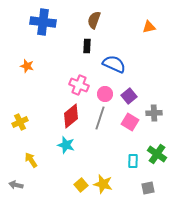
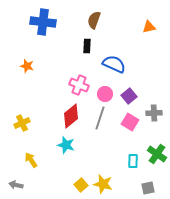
yellow cross: moved 2 px right, 1 px down
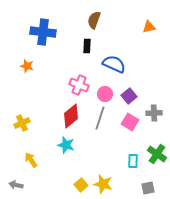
blue cross: moved 10 px down
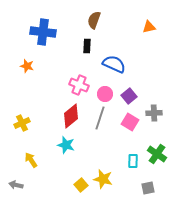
yellow star: moved 5 px up
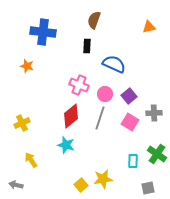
yellow star: rotated 24 degrees counterclockwise
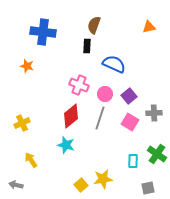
brown semicircle: moved 5 px down
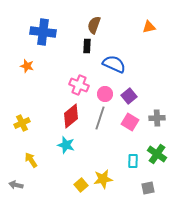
gray cross: moved 3 px right, 5 px down
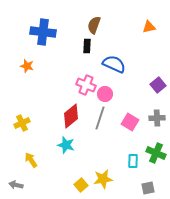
pink cross: moved 7 px right
purple square: moved 29 px right, 11 px up
green cross: moved 1 px left, 1 px up; rotated 12 degrees counterclockwise
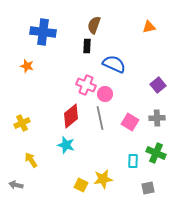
gray line: rotated 30 degrees counterclockwise
yellow square: rotated 24 degrees counterclockwise
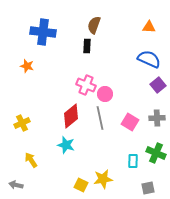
orange triangle: rotated 16 degrees clockwise
blue semicircle: moved 35 px right, 5 px up
